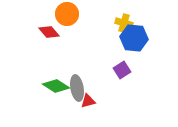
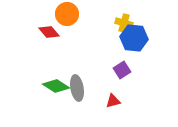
red triangle: moved 25 px right
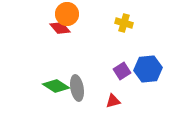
red diamond: moved 11 px right, 4 px up
blue hexagon: moved 14 px right, 31 px down; rotated 12 degrees counterclockwise
purple square: moved 1 px down
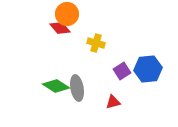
yellow cross: moved 28 px left, 20 px down
red triangle: moved 1 px down
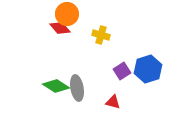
yellow cross: moved 5 px right, 8 px up
blue hexagon: rotated 12 degrees counterclockwise
red triangle: rotated 28 degrees clockwise
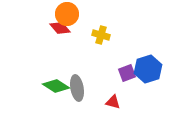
purple square: moved 5 px right, 2 px down; rotated 12 degrees clockwise
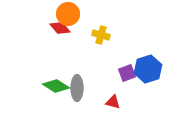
orange circle: moved 1 px right
gray ellipse: rotated 10 degrees clockwise
